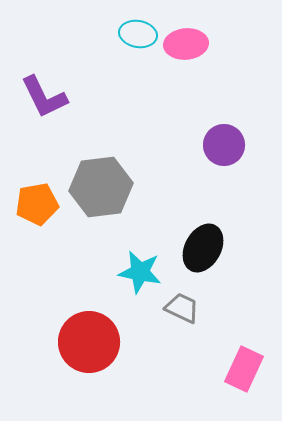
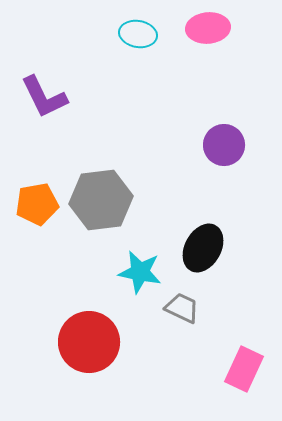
pink ellipse: moved 22 px right, 16 px up
gray hexagon: moved 13 px down
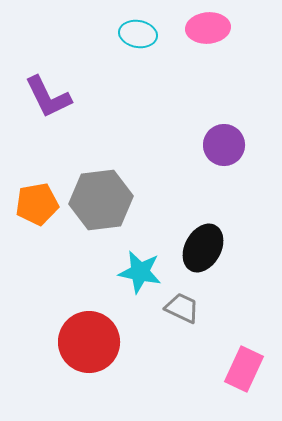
purple L-shape: moved 4 px right
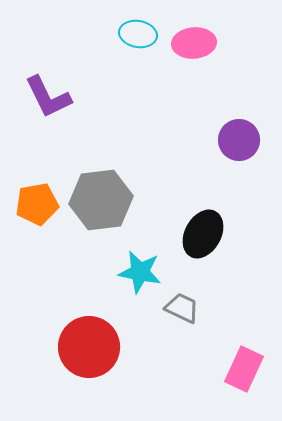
pink ellipse: moved 14 px left, 15 px down
purple circle: moved 15 px right, 5 px up
black ellipse: moved 14 px up
red circle: moved 5 px down
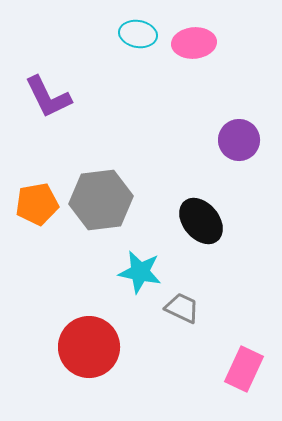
black ellipse: moved 2 px left, 13 px up; rotated 69 degrees counterclockwise
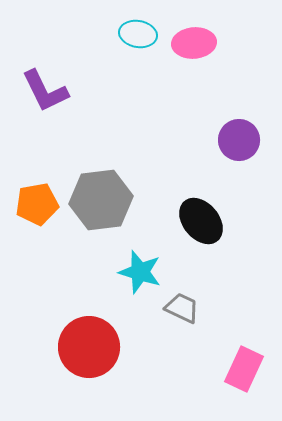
purple L-shape: moved 3 px left, 6 px up
cyan star: rotated 6 degrees clockwise
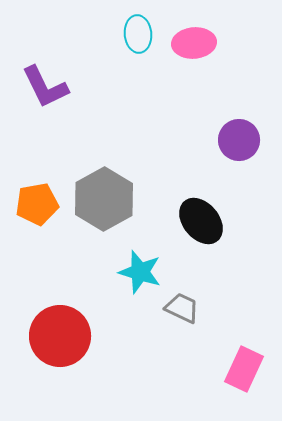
cyan ellipse: rotated 75 degrees clockwise
purple L-shape: moved 4 px up
gray hexagon: moved 3 px right, 1 px up; rotated 22 degrees counterclockwise
red circle: moved 29 px left, 11 px up
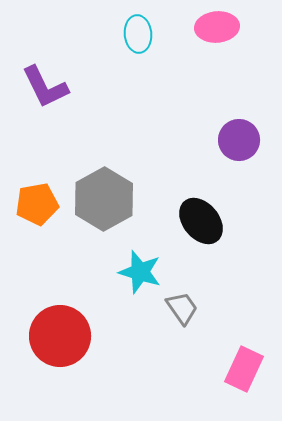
pink ellipse: moved 23 px right, 16 px up
gray trapezoid: rotated 30 degrees clockwise
